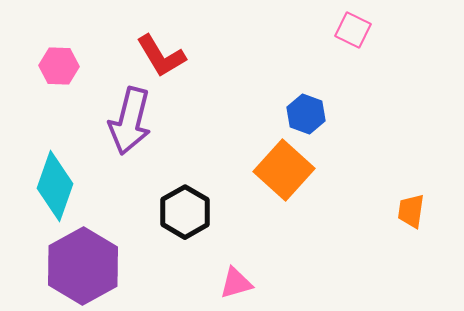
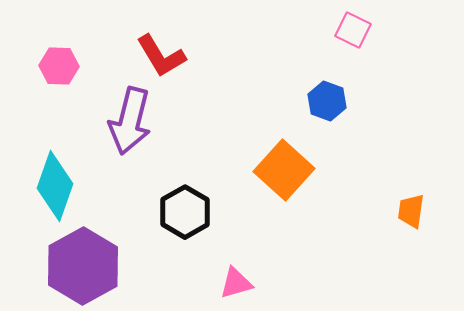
blue hexagon: moved 21 px right, 13 px up
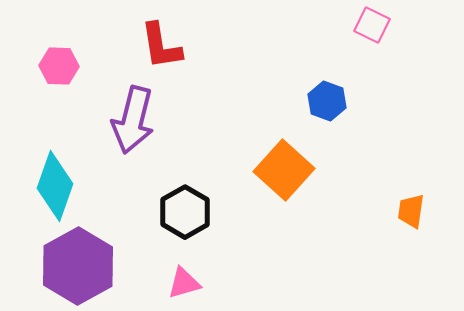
pink square: moved 19 px right, 5 px up
red L-shape: moved 10 px up; rotated 22 degrees clockwise
purple arrow: moved 3 px right, 1 px up
purple hexagon: moved 5 px left
pink triangle: moved 52 px left
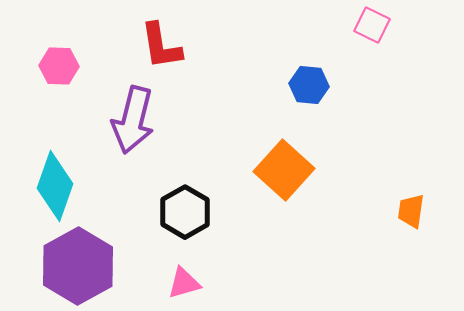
blue hexagon: moved 18 px left, 16 px up; rotated 15 degrees counterclockwise
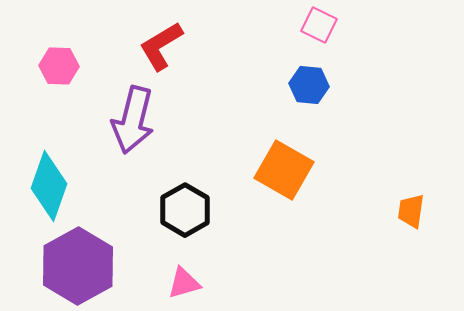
pink square: moved 53 px left
red L-shape: rotated 68 degrees clockwise
orange square: rotated 12 degrees counterclockwise
cyan diamond: moved 6 px left
black hexagon: moved 2 px up
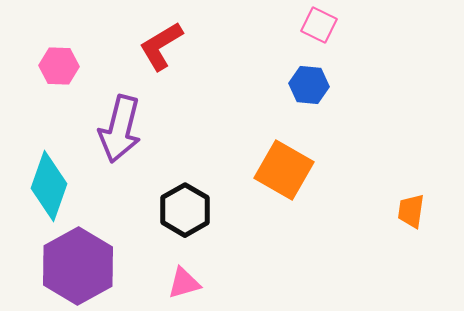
purple arrow: moved 13 px left, 9 px down
